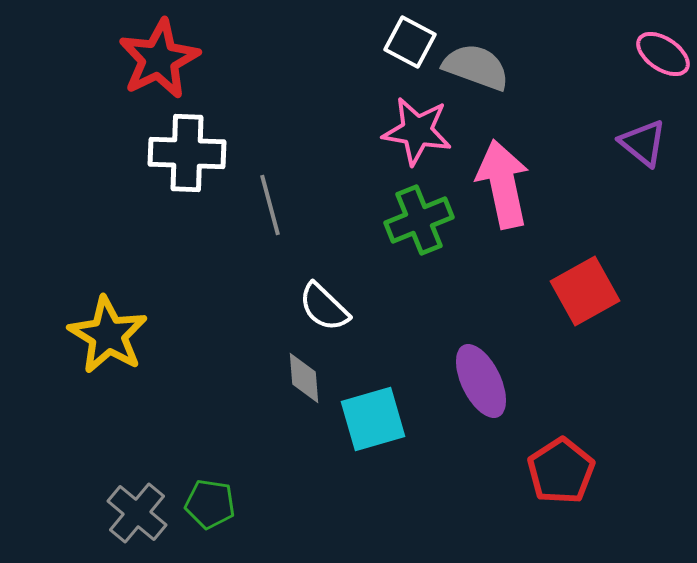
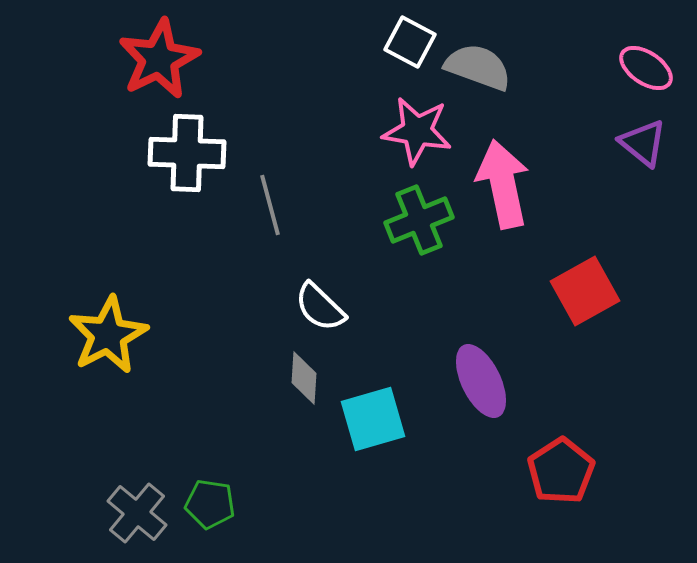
pink ellipse: moved 17 px left, 14 px down
gray semicircle: moved 2 px right
white semicircle: moved 4 px left
yellow star: rotated 14 degrees clockwise
gray diamond: rotated 8 degrees clockwise
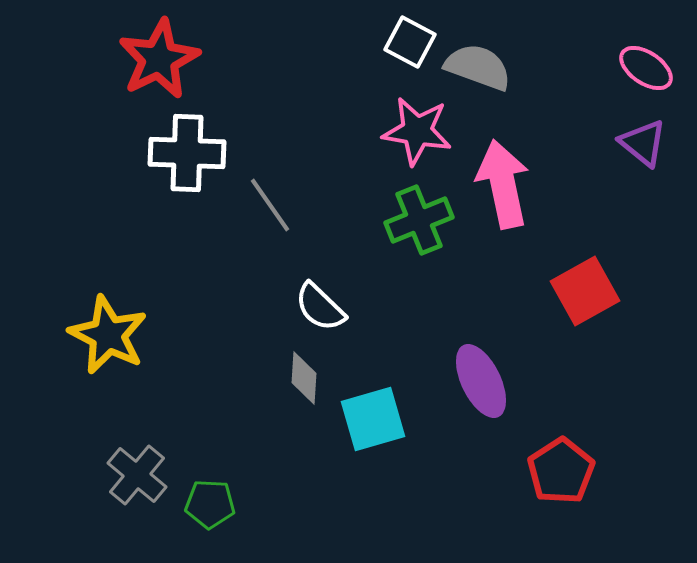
gray line: rotated 20 degrees counterclockwise
yellow star: rotated 18 degrees counterclockwise
green pentagon: rotated 6 degrees counterclockwise
gray cross: moved 38 px up
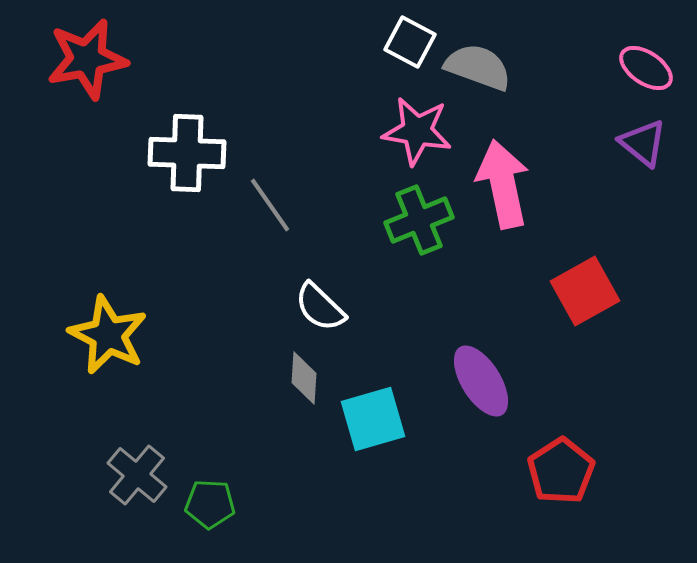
red star: moved 72 px left; rotated 16 degrees clockwise
purple ellipse: rotated 6 degrees counterclockwise
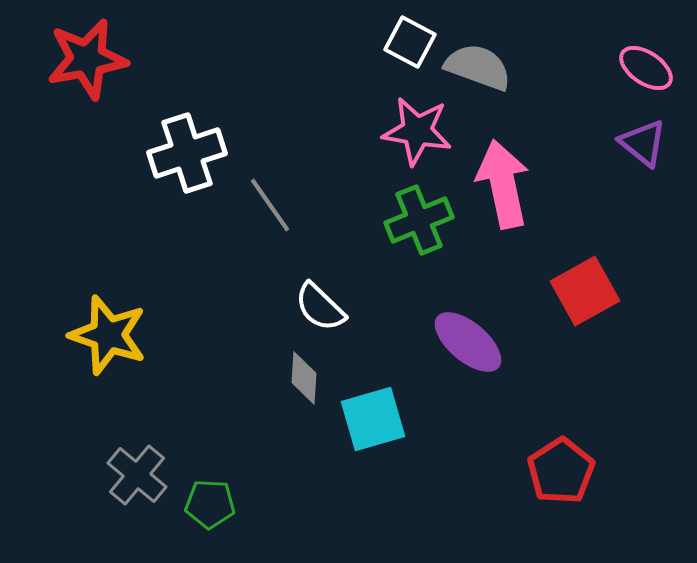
white cross: rotated 20 degrees counterclockwise
yellow star: rotated 8 degrees counterclockwise
purple ellipse: moved 13 px left, 39 px up; rotated 18 degrees counterclockwise
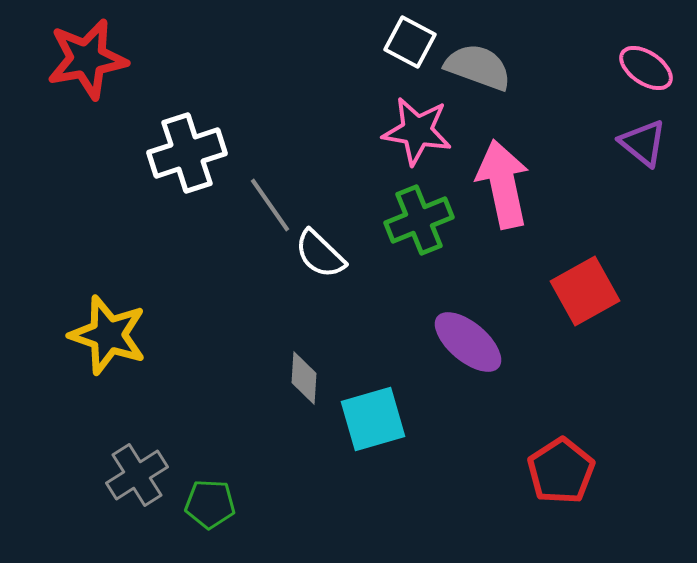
white semicircle: moved 53 px up
gray cross: rotated 18 degrees clockwise
